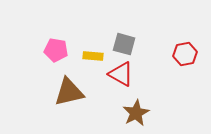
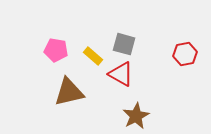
yellow rectangle: rotated 36 degrees clockwise
brown star: moved 3 px down
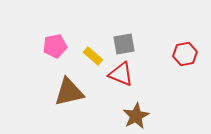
gray square: rotated 25 degrees counterclockwise
pink pentagon: moved 1 px left, 4 px up; rotated 20 degrees counterclockwise
red triangle: rotated 8 degrees counterclockwise
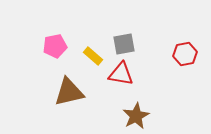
red triangle: rotated 12 degrees counterclockwise
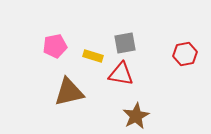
gray square: moved 1 px right, 1 px up
yellow rectangle: rotated 24 degrees counterclockwise
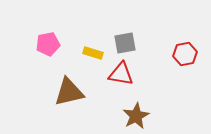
pink pentagon: moved 7 px left, 2 px up
yellow rectangle: moved 3 px up
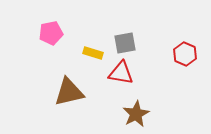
pink pentagon: moved 3 px right, 11 px up
red hexagon: rotated 25 degrees counterclockwise
red triangle: moved 1 px up
brown star: moved 2 px up
